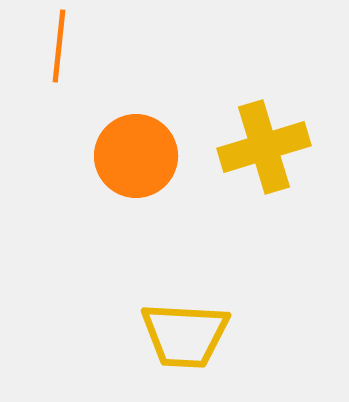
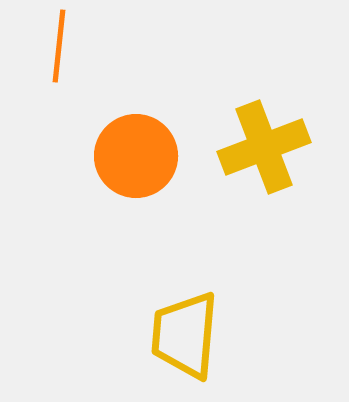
yellow cross: rotated 4 degrees counterclockwise
yellow trapezoid: rotated 92 degrees clockwise
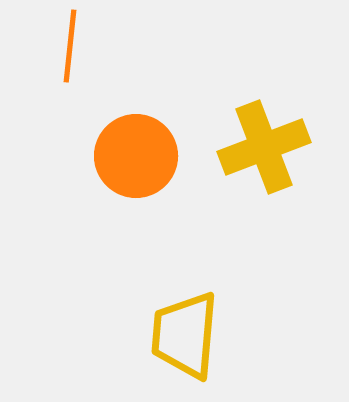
orange line: moved 11 px right
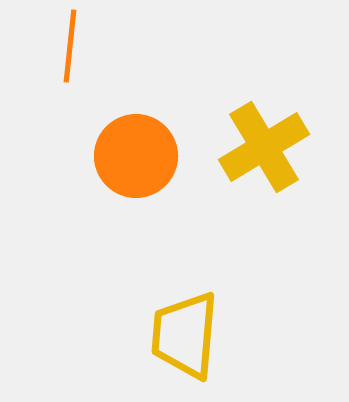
yellow cross: rotated 10 degrees counterclockwise
